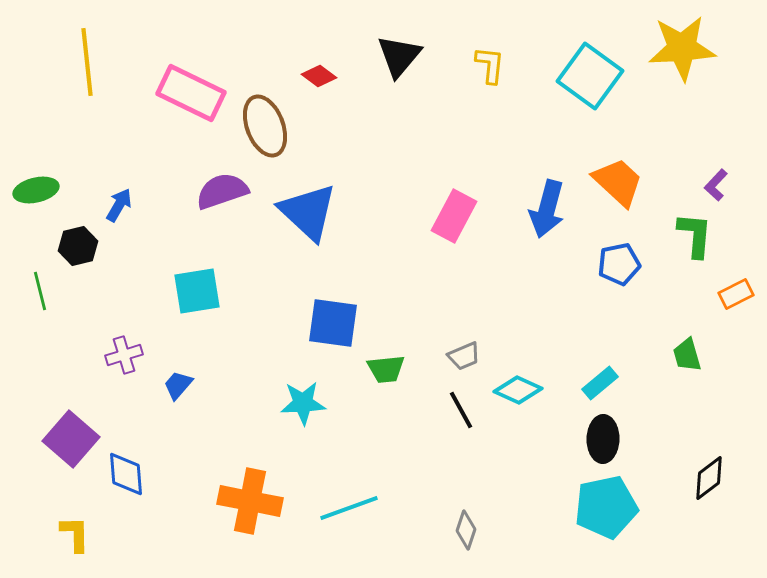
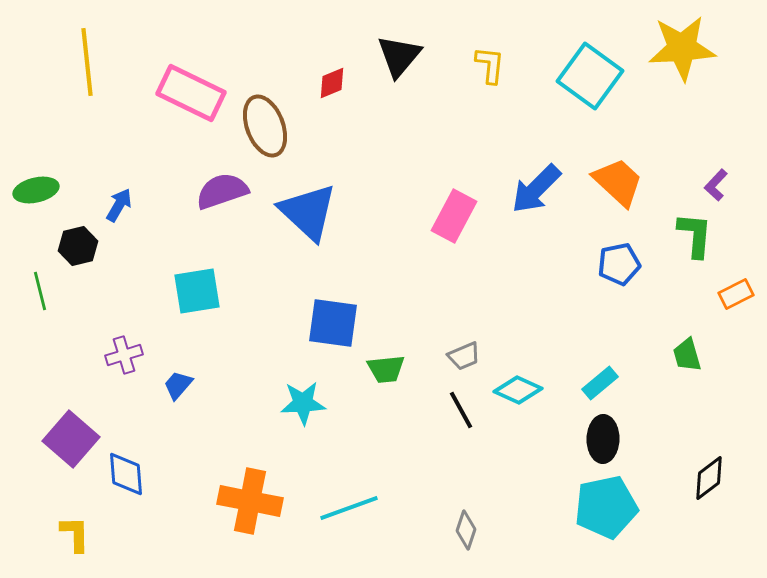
red diamond at (319, 76): moved 13 px right, 7 px down; rotated 60 degrees counterclockwise
blue arrow at (547, 209): moved 11 px left, 20 px up; rotated 30 degrees clockwise
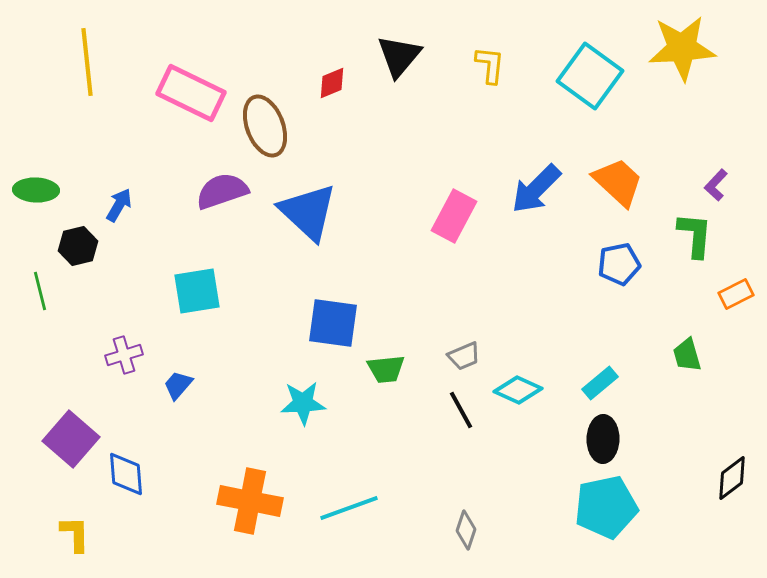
green ellipse at (36, 190): rotated 15 degrees clockwise
black diamond at (709, 478): moved 23 px right
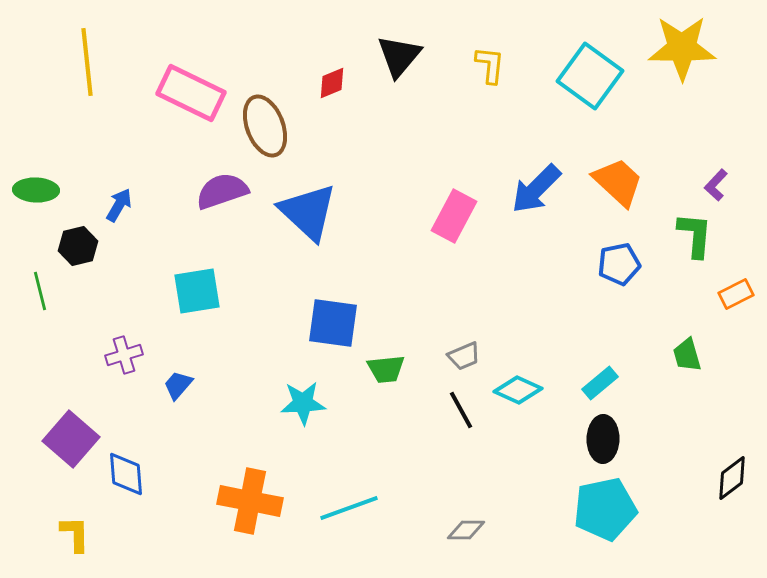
yellow star at (682, 48): rotated 4 degrees clockwise
cyan pentagon at (606, 507): moved 1 px left, 2 px down
gray diamond at (466, 530): rotated 72 degrees clockwise
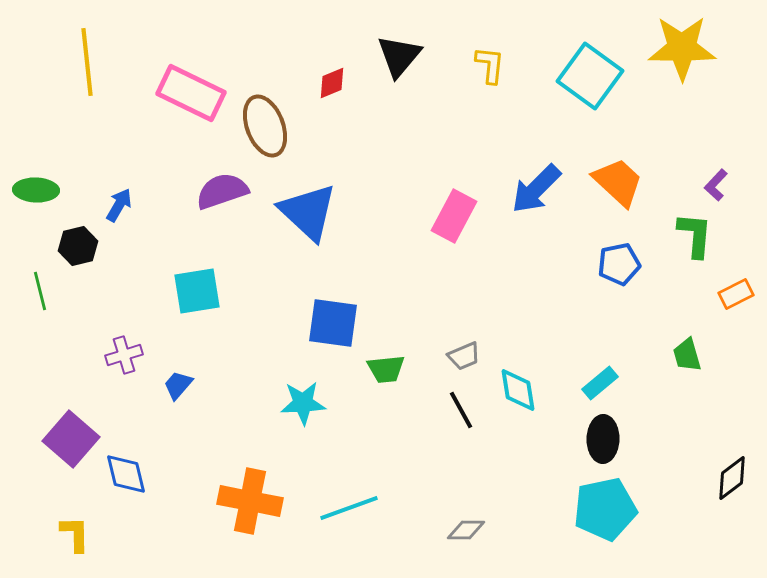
cyan diamond at (518, 390): rotated 57 degrees clockwise
blue diamond at (126, 474): rotated 9 degrees counterclockwise
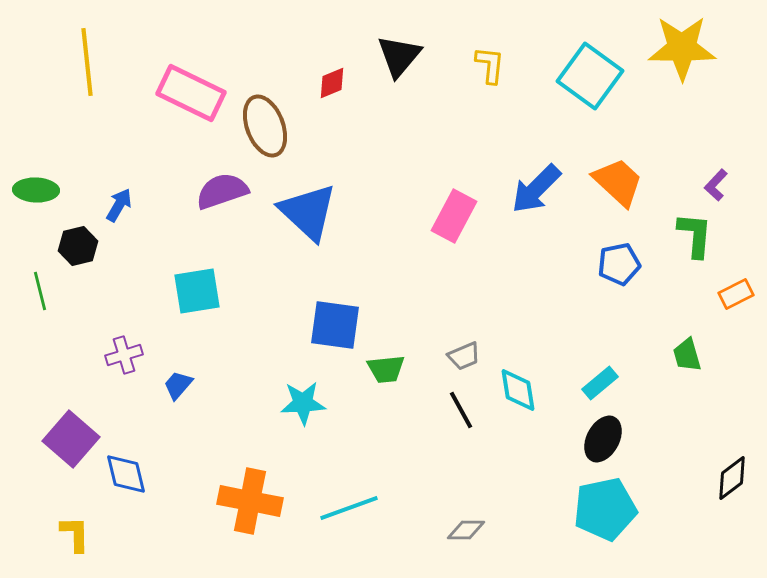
blue square at (333, 323): moved 2 px right, 2 px down
black ellipse at (603, 439): rotated 27 degrees clockwise
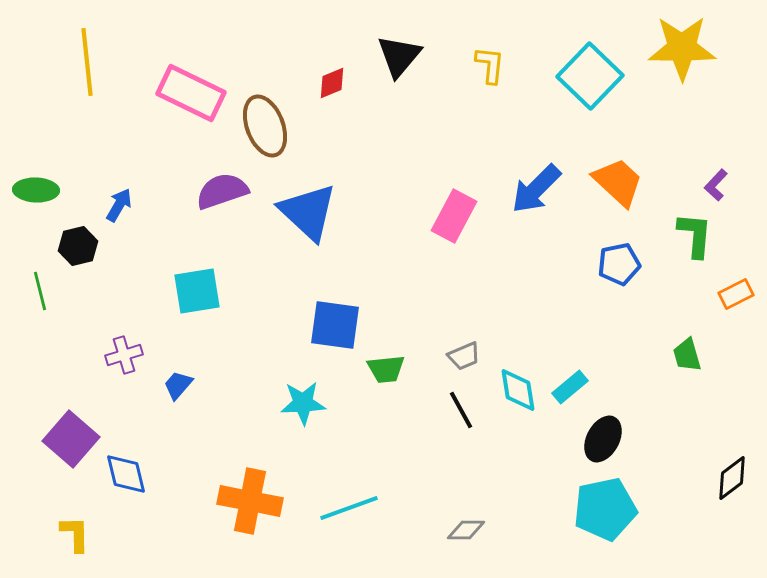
cyan square at (590, 76): rotated 8 degrees clockwise
cyan rectangle at (600, 383): moved 30 px left, 4 px down
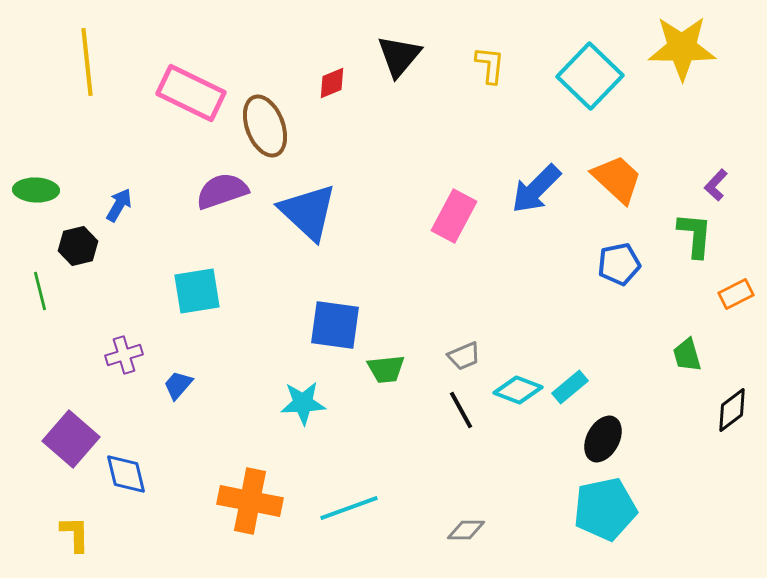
orange trapezoid at (618, 182): moved 1 px left, 3 px up
cyan diamond at (518, 390): rotated 60 degrees counterclockwise
black diamond at (732, 478): moved 68 px up
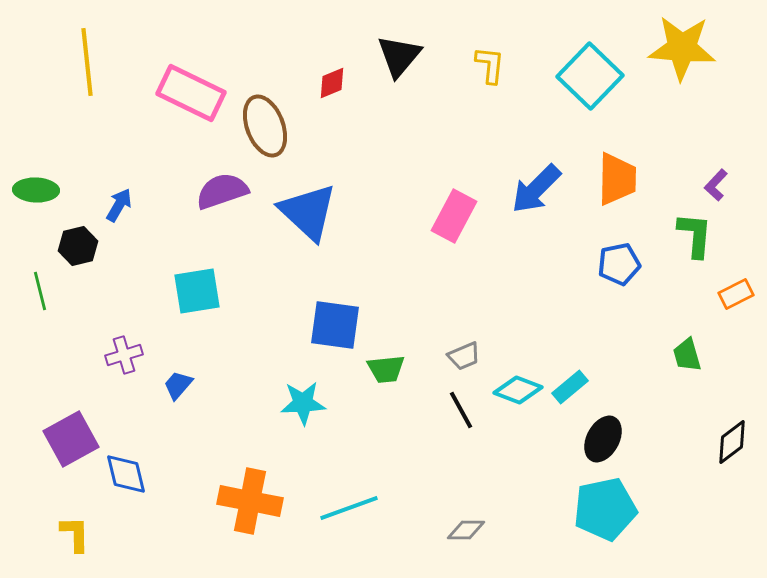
yellow star at (682, 48): rotated 4 degrees clockwise
orange trapezoid at (617, 179): rotated 48 degrees clockwise
black diamond at (732, 410): moved 32 px down
purple square at (71, 439): rotated 20 degrees clockwise
